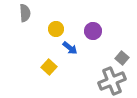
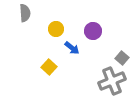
blue arrow: moved 2 px right
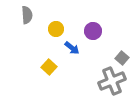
gray semicircle: moved 2 px right, 2 px down
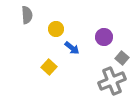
purple circle: moved 11 px right, 6 px down
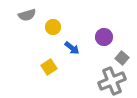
gray semicircle: rotated 78 degrees clockwise
yellow circle: moved 3 px left, 2 px up
yellow square: rotated 14 degrees clockwise
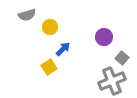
yellow circle: moved 3 px left
blue arrow: moved 9 px left, 1 px down; rotated 84 degrees counterclockwise
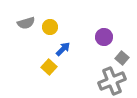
gray semicircle: moved 1 px left, 8 px down
yellow square: rotated 14 degrees counterclockwise
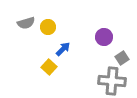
yellow circle: moved 2 px left
gray square: rotated 16 degrees clockwise
gray cross: rotated 28 degrees clockwise
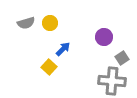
yellow circle: moved 2 px right, 4 px up
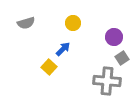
yellow circle: moved 23 px right
purple circle: moved 10 px right
gray cross: moved 5 px left
